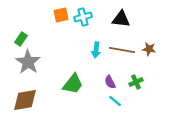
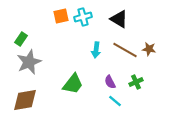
orange square: moved 1 px down
black triangle: moved 2 px left; rotated 24 degrees clockwise
brown line: moved 3 px right; rotated 20 degrees clockwise
gray star: moved 1 px right; rotated 15 degrees clockwise
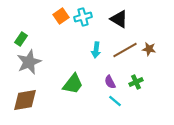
orange square: rotated 21 degrees counterclockwise
brown line: rotated 60 degrees counterclockwise
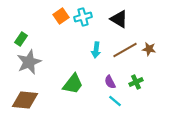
brown diamond: rotated 16 degrees clockwise
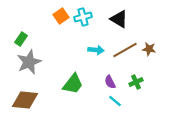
cyan arrow: rotated 91 degrees counterclockwise
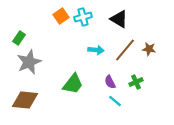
green rectangle: moved 2 px left, 1 px up
brown line: rotated 20 degrees counterclockwise
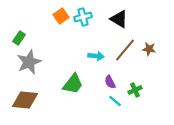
cyan arrow: moved 6 px down
green cross: moved 1 px left, 8 px down
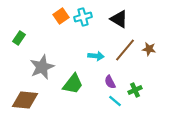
gray star: moved 13 px right, 5 px down
